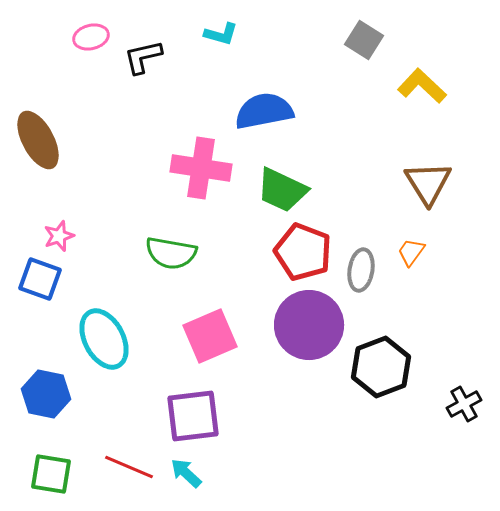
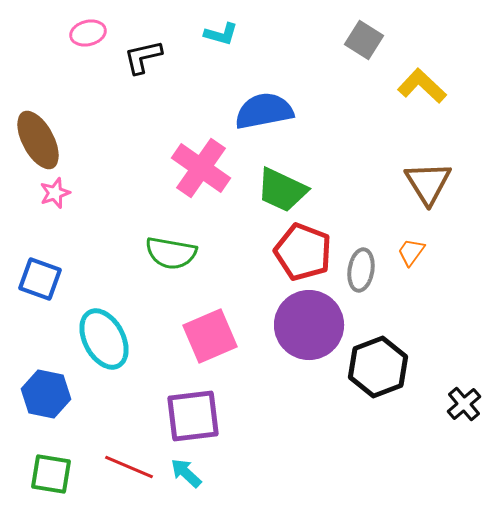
pink ellipse: moved 3 px left, 4 px up
pink cross: rotated 26 degrees clockwise
pink star: moved 4 px left, 43 px up
black hexagon: moved 3 px left
black cross: rotated 12 degrees counterclockwise
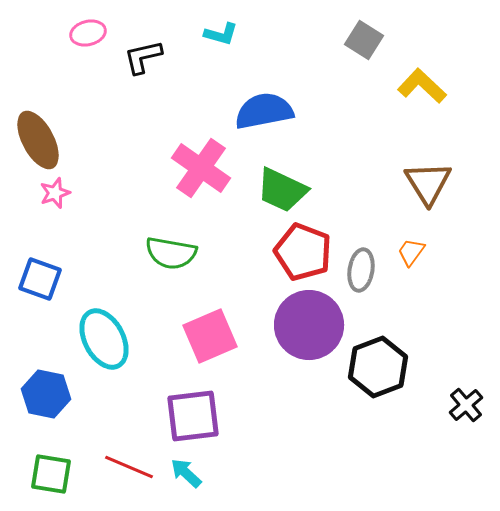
black cross: moved 2 px right, 1 px down
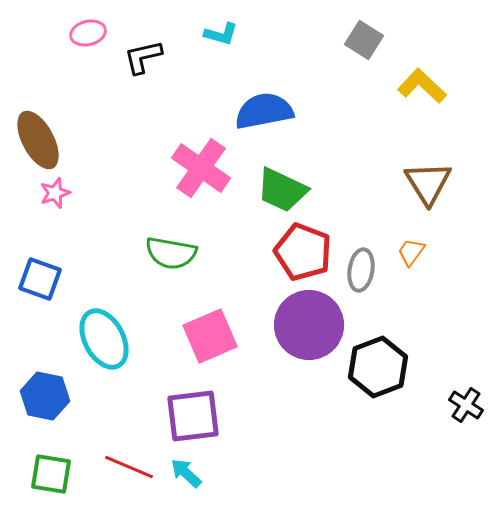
blue hexagon: moved 1 px left, 2 px down
black cross: rotated 16 degrees counterclockwise
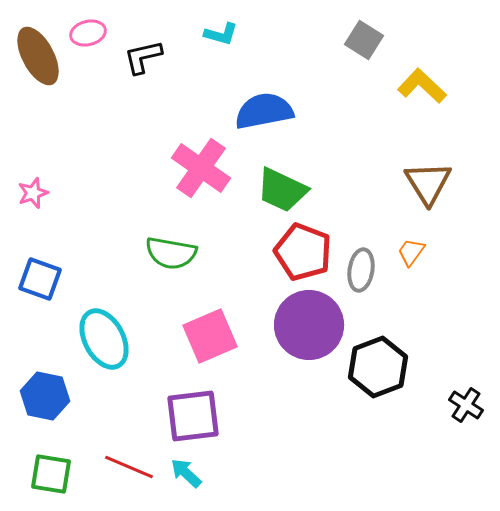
brown ellipse: moved 84 px up
pink star: moved 22 px left
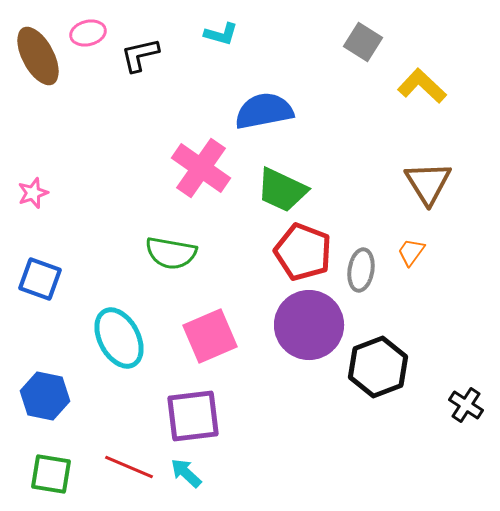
gray square: moved 1 px left, 2 px down
black L-shape: moved 3 px left, 2 px up
cyan ellipse: moved 15 px right, 1 px up
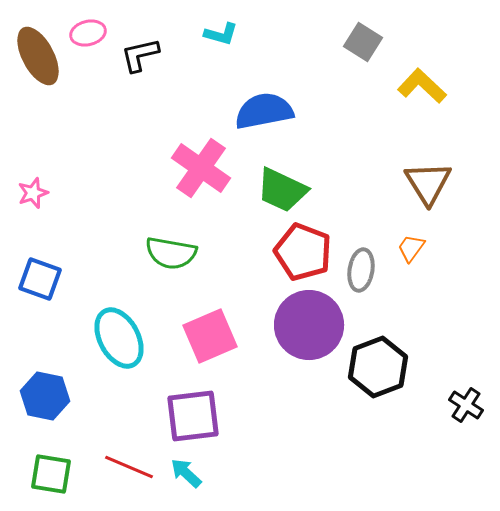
orange trapezoid: moved 4 px up
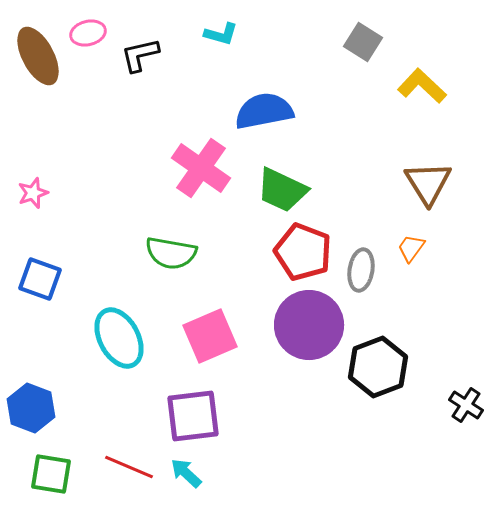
blue hexagon: moved 14 px left, 12 px down; rotated 9 degrees clockwise
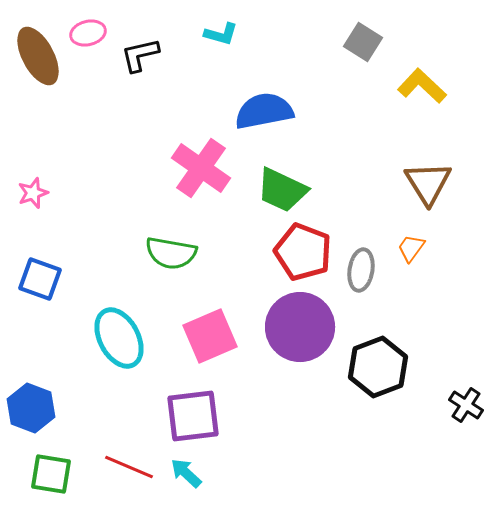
purple circle: moved 9 px left, 2 px down
